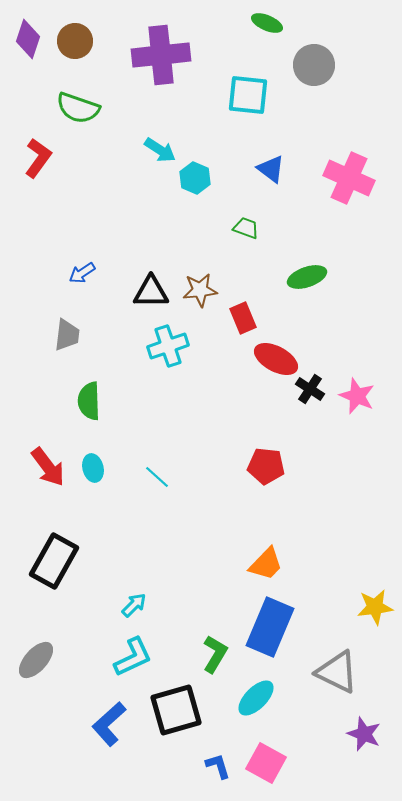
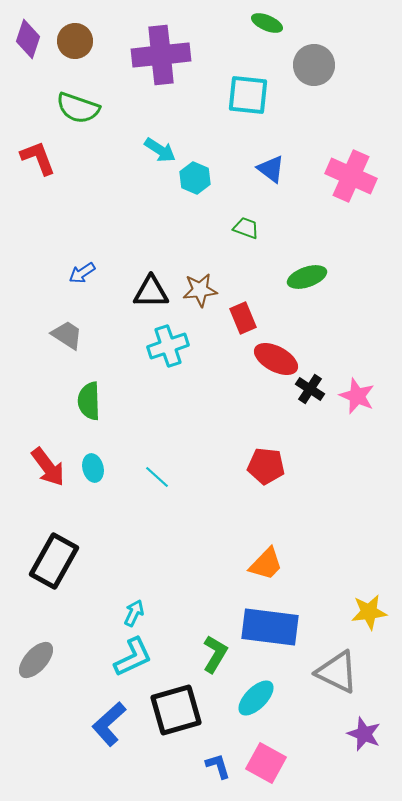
red L-shape at (38, 158): rotated 57 degrees counterclockwise
pink cross at (349, 178): moved 2 px right, 2 px up
gray trapezoid at (67, 335): rotated 64 degrees counterclockwise
cyan arrow at (134, 605): moved 8 px down; rotated 20 degrees counterclockwise
yellow star at (375, 607): moved 6 px left, 5 px down
blue rectangle at (270, 627): rotated 74 degrees clockwise
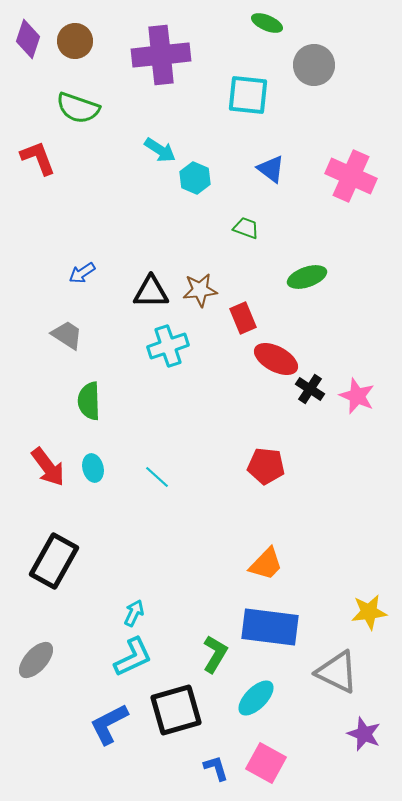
blue L-shape at (109, 724): rotated 15 degrees clockwise
blue L-shape at (218, 766): moved 2 px left, 2 px down
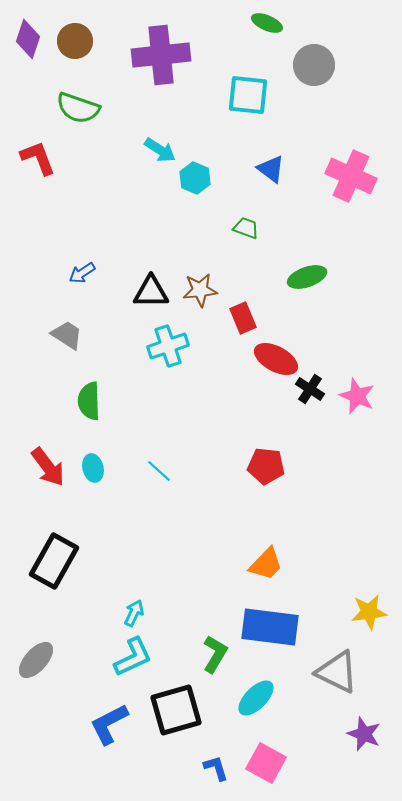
cyan line at (157, 477): moved 2 px right, 6 px up
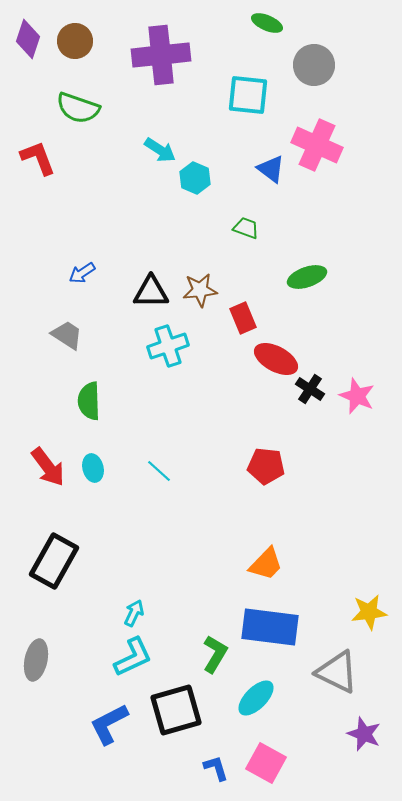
pink cross at (351, 176): moved 34 px left, 31 px up
gray ellipse at (36, 660): rotated 30 degrees counterclockwise
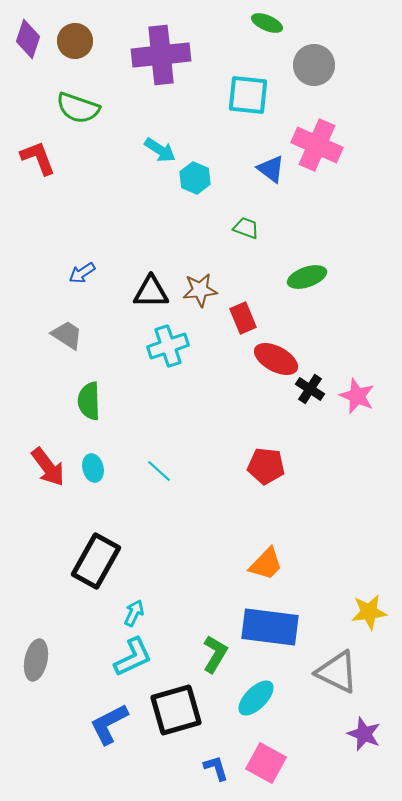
black rectangle at (54, 561): moved 42 px right
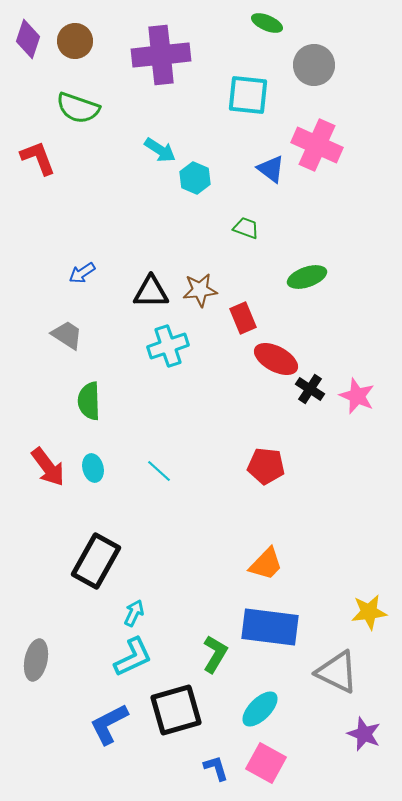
cyan ellipse at (256, 698): moved 4 px right, 11 px down
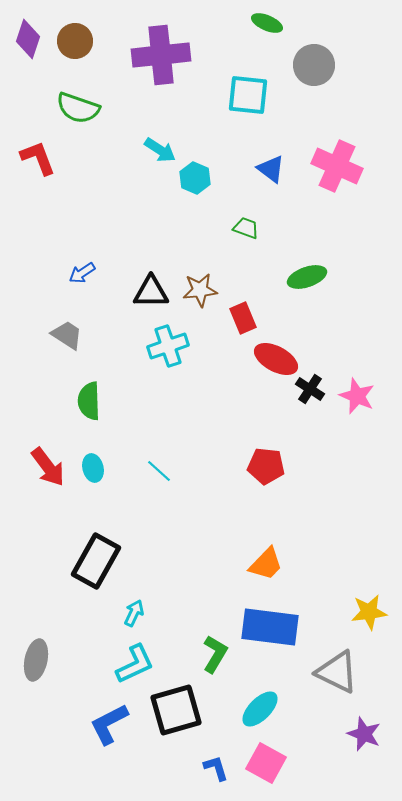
pink cross at (317, 145): moved 20 px right, 21 px down
cyan L-shape at (133, 657): moved 2 px right, 7 px down
